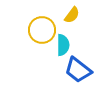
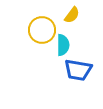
blue trapezoid: rotated 28 degrees counterclockwise
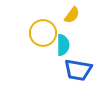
yellow circle: moved 1 px right, 3 px down
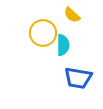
yellow semicircle: rotated 96 degrees clockwise
blue trapezoid: moved 8 px down
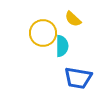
yellow semicircle: moved 1 px right, 4 px down
cyan semicircle: moved 1 px left, 1 px down
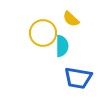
yellow semicircle: moved 2 px left
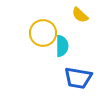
yellow semicircle: moved 9 px right, 4 px up
